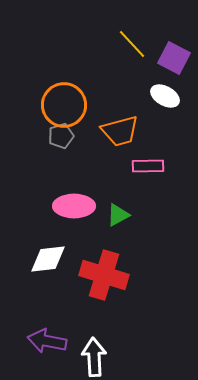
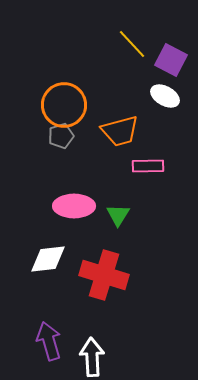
purple square: moved 3 px left, 2 px down
green triangle: rotated 30 degrees counterclockwise
purple arrow: moved 2 px right; rotated 63 degrees clockwise
white arrow: moved 2 px left
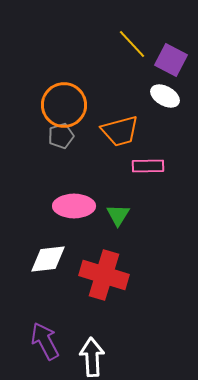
purple arrow: moved 4 px left; rotated 12 degrees counterclockwise
